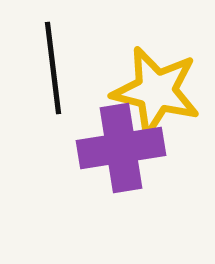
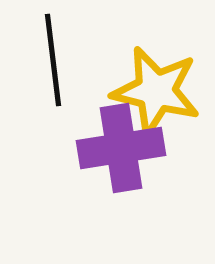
black line: moved 8 px up
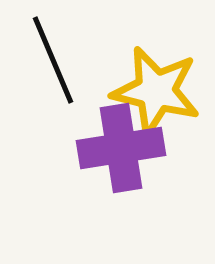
black line: rotated 16 degrees counterclockwise
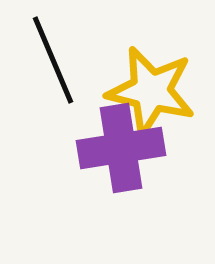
yellow star: moved 5 px left
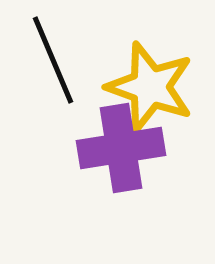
yellow star: moved 1 px left, 4 px up; rotated 6 degrees clockwise
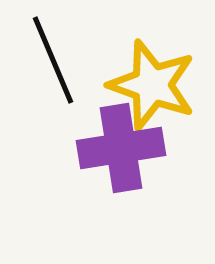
yellow star: moved 2 px right, 2 px up
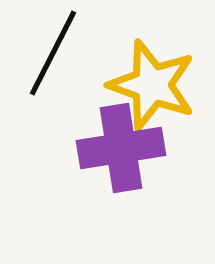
black line: moved 7 px up; rotated 50 degrees clockwise
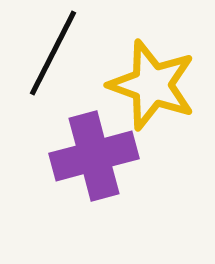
purple cross: moved 27 px left, 8 px down; rotated 6 degrees counterclockwise
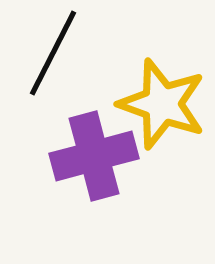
yellow star: moved 10 px right, 19 px down
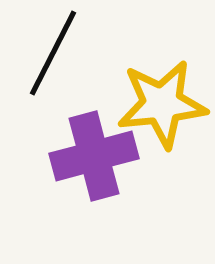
yellow star: rotated 26 degrees counterclockwise
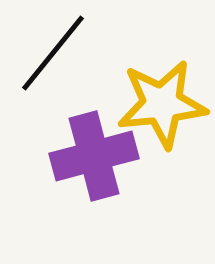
black line: rotated 12 degrees clockwise
